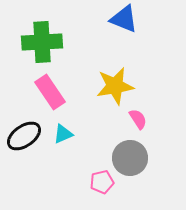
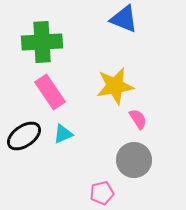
gray circle: moved 4 px right, 2 px down
pink pentagon: moved 11 px down
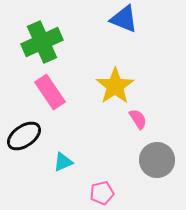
green cross: rotated 21 degrees counterclockwise
yellow star: rotated 24 degrees counterclockwise
cyan triangle: moved 28 px down
gray circle: moved 23 px right
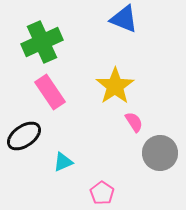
pink semicircle: moved 4 px left, 3 px down
gray circle: moved 3 px right, 7 px up
pink pentagon: rotated 25 degrees counterclockwise
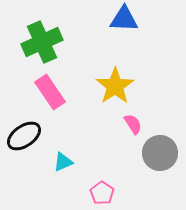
blue triangle: rotated 20 degrees counterclockwise
pink semicircle: moved 1 px left, 2 px down
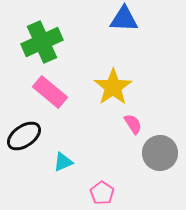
yellow star: moved 2 px left, 1 px down
pink rectangle: rotated 16 degrees counterclockwise
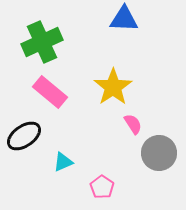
gray circle: moved 1 px left
pink pentagon: moved 6 px up
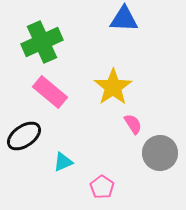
gray circle: moved 1 px right
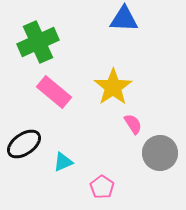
green cross: moved 4 px left
pink rectangle: moved 4 px right
black ellipse: moved 8 px down
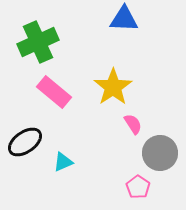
black ellipse: moved 1 px right, 2 px up
pink pentagon: moved 36 px right
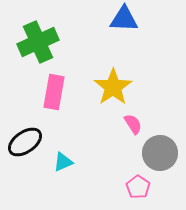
pink rectangle: rotated 60 degrees clockwise
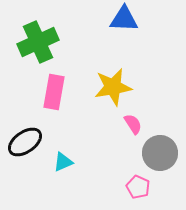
yellow star: rotated 24 degrees clockwise
pink pentagon: rotated 10 degrees counterclockwise
